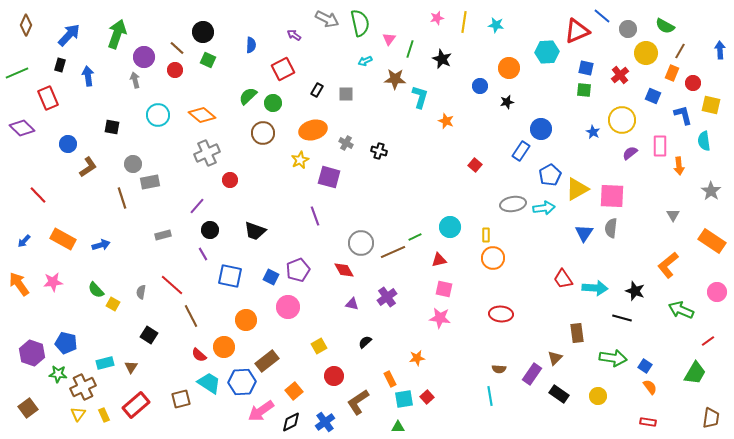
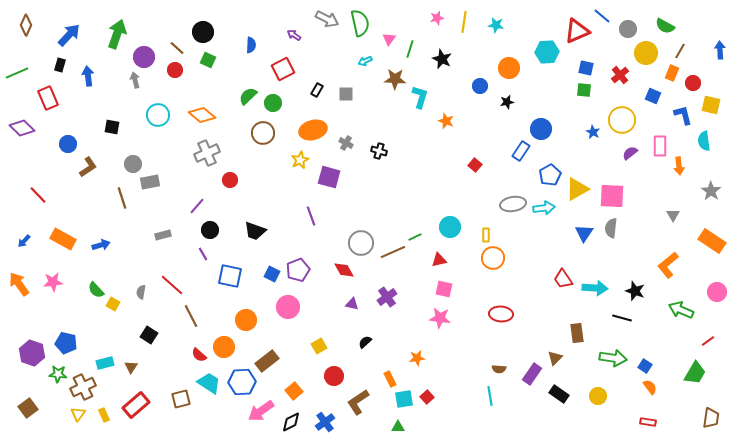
purple line at (315, 216): moved 4 px left
blue square at (271, 277): moved 1 px right, 3 px up
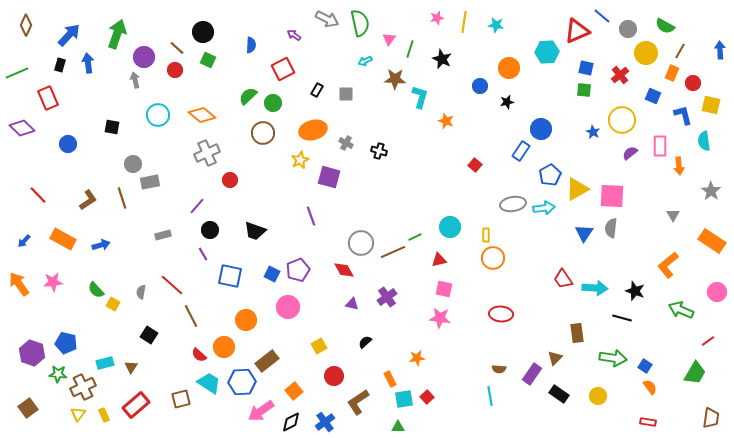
blue arrow at (88, 76): moved 13 px up
brown L-shape at (88, 167): moved 33 px down
